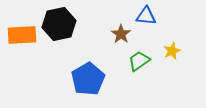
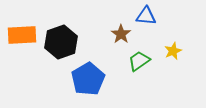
black hexagon: moved 2 px right, 18 px down; rotated 8 degrees counterclockwise
yellow star: moved 1 px right
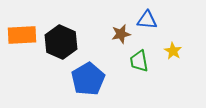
blue triangle: moved 1 px right, 4 px down
brown star: rotated 24 degrees clockwise
black hexagon: rotated 16 degrees counterclockwise
yellow star: rotated 18 degrees counterclockwise
green trapezoid: rotated 65 degrees counterclockwise
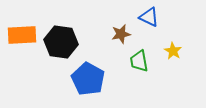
blue triangle: moved 2 px right, 3 px up; rotated 20 degrees clockwise
black hexagon: rotated 16 degrees counterclockwise
blue pentagon: rotated 12 degrees counterclockwise
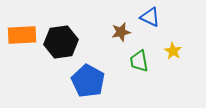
blue triangle: moved 1 px right
brown star: moved 2 px up
black hexagon: rotated 16 degrees counterclockwise
blue pentagon: moved 2 px down
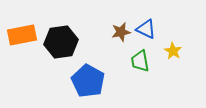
blue triangle: moved 4 px left, 12 px down
orange rectangle: rotated 8 degrees counterclockwise
green trapezoid: moved 1 px right
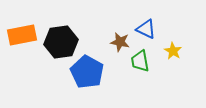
brown star: moved 1 px left, 10 px down; rotated 24 degrees clockwise
blue pentagon: moved 1 px left, 9 px up
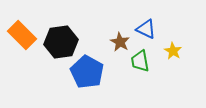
orange rectangle: rotated 56 degrees clockwise
brown star: rotated 18 degrees clockwise
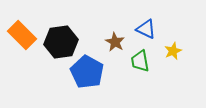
brown star: moved 5 px left
yellow star: rotated 18 degrees clockwise
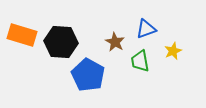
blue triangle: rotated 45 degrees counterclockwise
orange rectangle: rotated 28 degrees counterclockwise
black hexagon: rotated 12 degrees clockwise
blue pentagon: moved 1 px right, 3 px down
